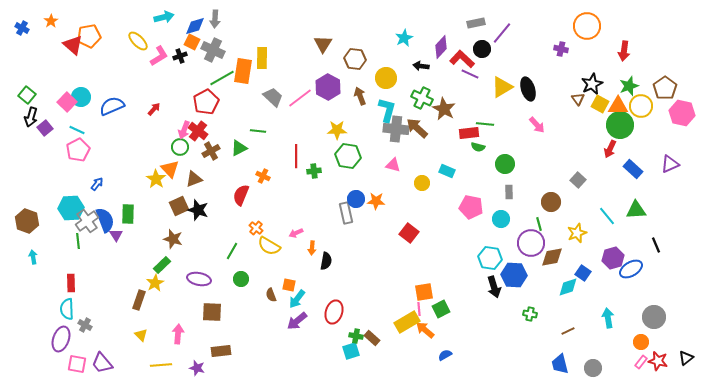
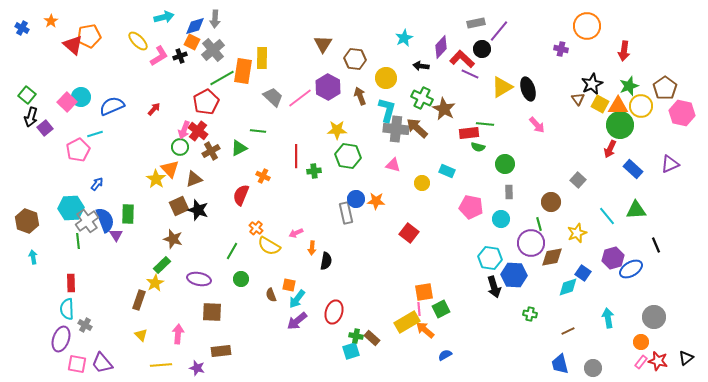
purple line at (502, 33): moved 3 px left, 2 px up
gray cross at (213, 50): rotated 25 degrees clockwise
cyan line at (77, 130): moved 18 px right, 4 px down; rotated 42 degrees counterclockwise
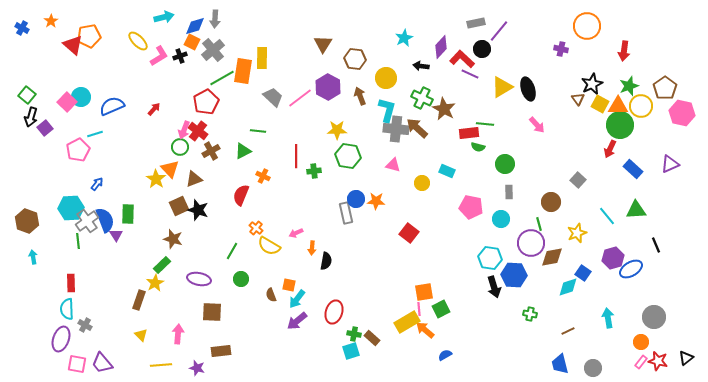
green triangle at (239, 148): moved 4 px right, 3 px down
green cross at (356, 336): moved 2 px left, 2 px up
